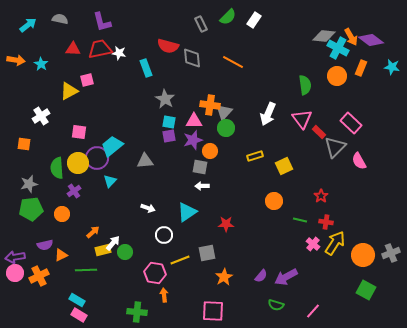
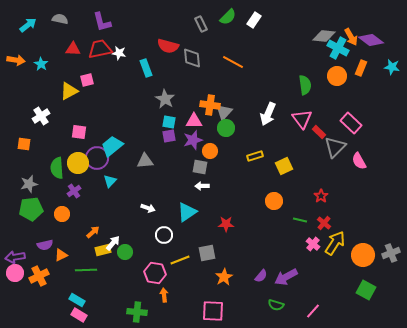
red cross at (326, 222): moved 2 px left, 1 px down; rotated 32 degrees clockwise
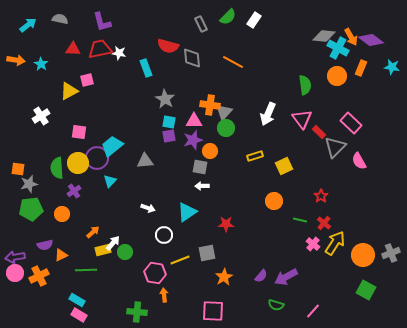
orange square at (24, 144): moved 6 px left, 25 px down
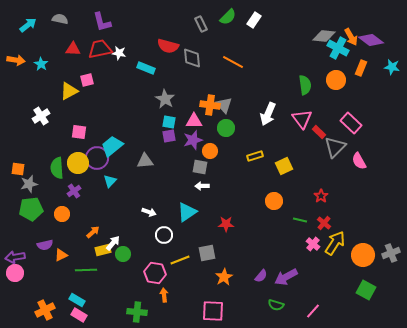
cyan rectangle at (146, 68): rotated 48 degrees counterclockwise
orange circle at (337, 76): moved 1 px left, 4 px down
gray triangle at (224, 112): moved 7 px up; rotated 24 degrees counterclockwise
white arrow at (148, 208): moved 1 px right, 4 px down
green circle at (125, 252): moved 2 px left, 2 px down
orange cross at (39, 276): moved 6 px right, 34 px down
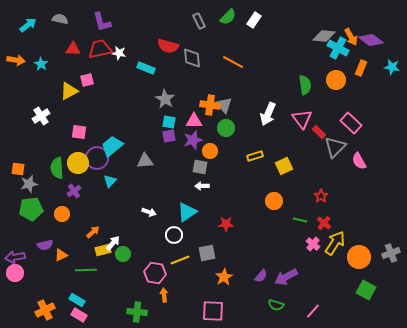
gray rectangle at (201, 24): moved 2 px left, 3 px up
white circle at (164, 235): moved 10 px right
orange circle at (363, 255): moved 4 px left, 2 px down
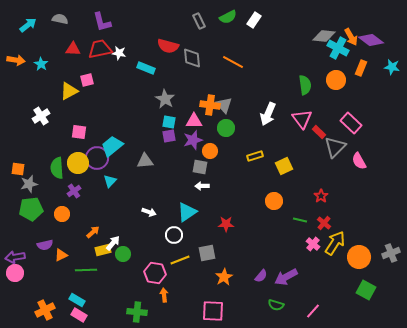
green semicircle at (228, 17): rotated 18 degrees clockwise
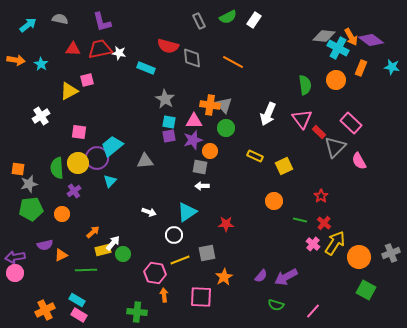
yellow rectangle at (255, 156): rotated 42 degrees clockwise
pink square at (213, 311): moved 12 px left, 14 px up
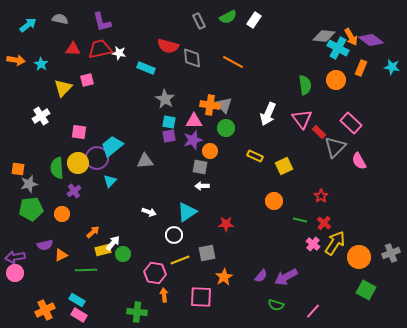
yellow triangle at (69, 91): moved 6 px left, 3 px up; rotated 18 degrees counterclockwise
